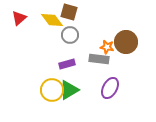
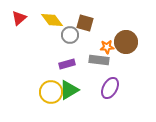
brown square: moved 16 px right, 11 px down
orange star: rotated 16 degrees counterclockwise
gray rectangle: moved 1 px down
yellow circle: moved 1 px left, 2 px down
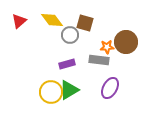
red triangle: moved 3 px down
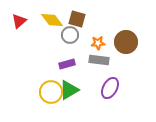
brown square: moved 8 px left, 4 px up
orange star: moved 9 px left, 4 px up
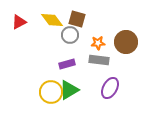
red triangle: moved 1 px down; rotated 14 degrees clockwise
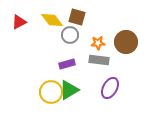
brown square: moved 2 px up
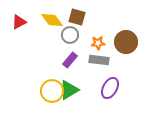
purple rectangle: moved 3 px right, 4 px up; rotated 35 degrees counterclockwise
yellow circle: moved 1 px right, 1 px up
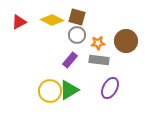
yellow diamond: rotated 25 degrees counterclockwise
gray circle: moved 7 px right
brown circle: moved 1 px up
yellow circle: moved 2 px left
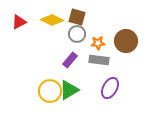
gray circle: moved 1 px up
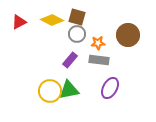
brown circle: moved 2 px right, 6 px up
green triangle: rotated 20 degrees clockwise
